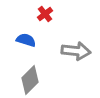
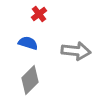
red cross: moved 6 px left
blue semicircle: moved 2 px right, 3 px down
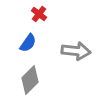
red cross: rotated 14 degrees counterclockwise
blue semicircle: rotated 108 degrees clockwise
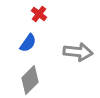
gray arrow: moved 2 px right, 1 px down
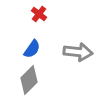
blue semicircle: moved 4 px right, 6 px down
gray diamond: moved 1 px left
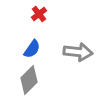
red cross: rotated 14 degrees clockwise
